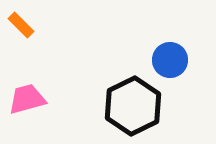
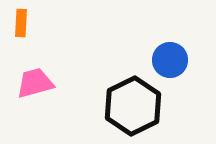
orange rectangle: moved 2 px up; rotated 48 degrees clockwise
pink trapezoid: moved 8 px right, 16 px up
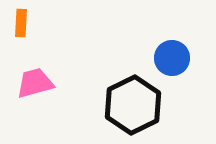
blue circle: moved 2 px right, 2 px up
black hexagon: moved 1 px up
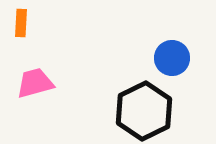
black hexagon: moved 11 px right, 6 px down
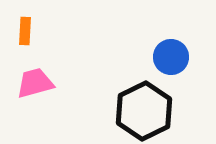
orange rectangle: moved 4 px right, 8 px down
blue circle: moved 1 px left, 1 px up
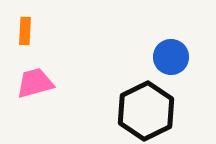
black hexagon: moved 2 px right
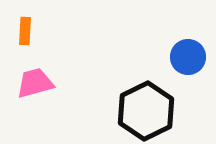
blue circle: moved 17 px right
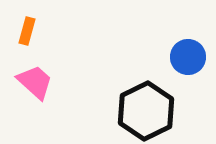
orange rectangle: moved 2 px right; rotated 12 degrees clockwise
pink trapezoid: moved 1 px up; rotated 57 degrees clockwise
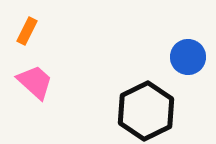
orange rectangle: rotated 12 degrees clockwise
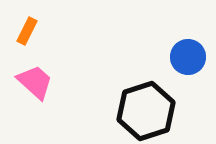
black hexagon: rotated 8 degrees clockwise
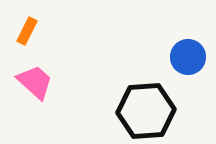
black hexagon: rotated 14 degrees clockwise
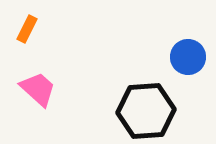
orange rectangle: moved 2 px up
pink trapezoid: moved 3 px right, 7 px down
